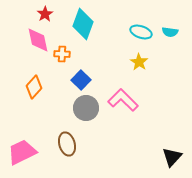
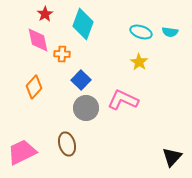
pink L-shape: rotated 20 degrees counterclockwise
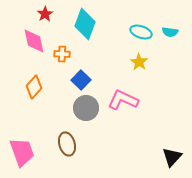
cyan diamond: moved 2 px right
pink diamond: moved 4 px left, 1 px down
pink trapezoid: rotated 96 degrees clockwise
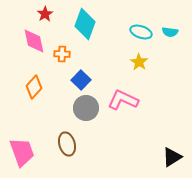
black triangle: rotated 15 degrees clockwise
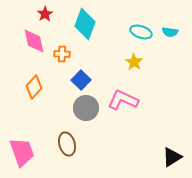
yellow star: moved 5 px left
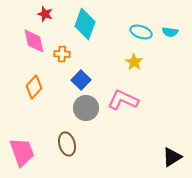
red star: rotated 21 degrees counterclockwise
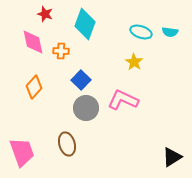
pink diamond: moved 1 px left, 1 px down
orange cross: moved 1 px left, 3 px up
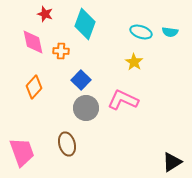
black triangle: moved 5 px down
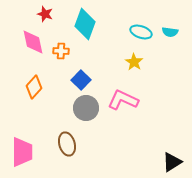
pink trapezoid: rotated 20 degrees clockwise
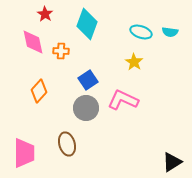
red star: rotated 14 degrees clockwise
cyan diamond: moved 2 px right
blue square: moved 7 px right; rotated 12 degrees clockwise
orange diamond: moved 5 px right, 4 px down
pink trapezoid: moved 2 px right, 1 px down
